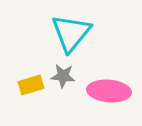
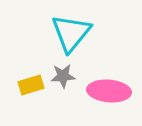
gray star: rotated 10 degrees counterclockwise
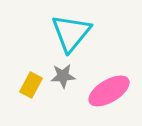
yellow rectangle: rotated 45 degrees counterclockwise
pink ellipse: rotated 36 degrees counterclockwise
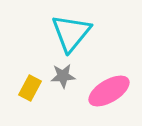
yellow rectangle: moved 1 px left, 3 px down
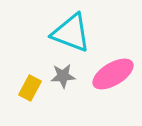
cyan triangle: rotated 48 degrees counterclockwise
pink ellipse: moved 4 px right, 17 px up
